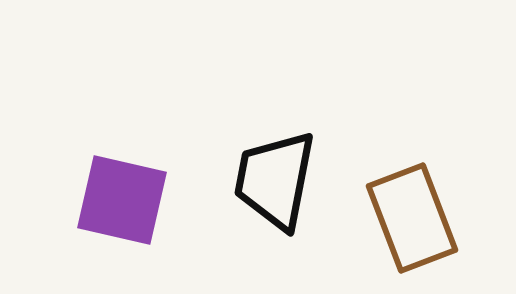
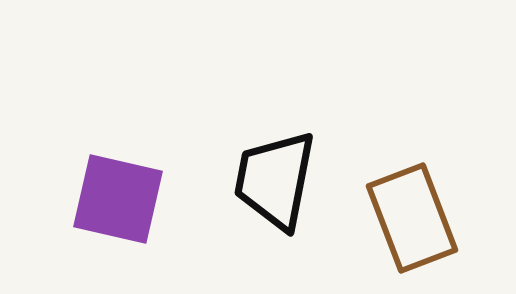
purple square: moved 4 px left, 1 px up
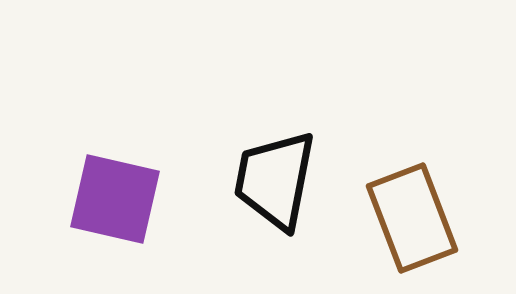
purple square: moved 3 px left
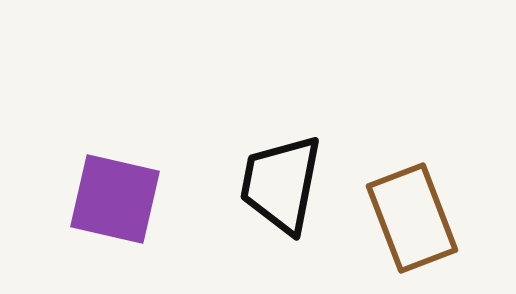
black trapezoid: moved 6 px right, 4 px down
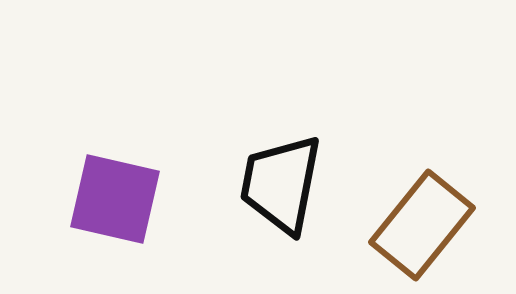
brown rectangle: moved 10 px right, 7 px down; rotated 60 degrees clockwise
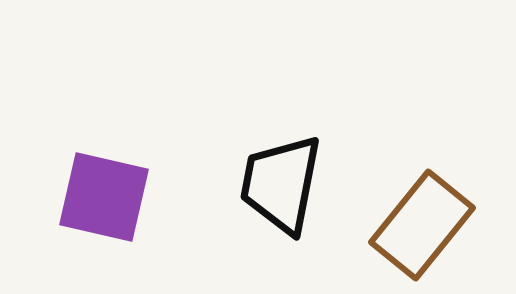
purple square: moved 11 px left, 2 px up
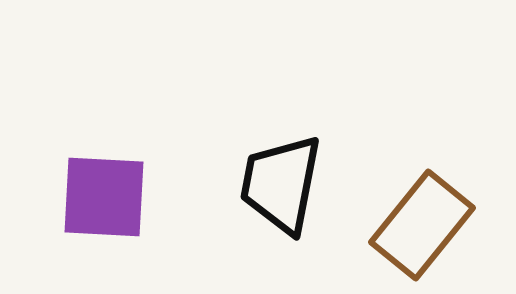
purple square: rotated 10 degrees counterclockwise
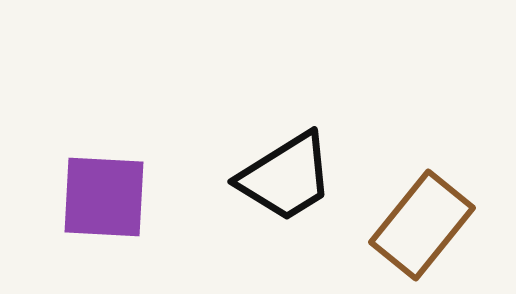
black trapezoid: moved 5 px right, 7 px up; rotated 133 degrees counterclockwise
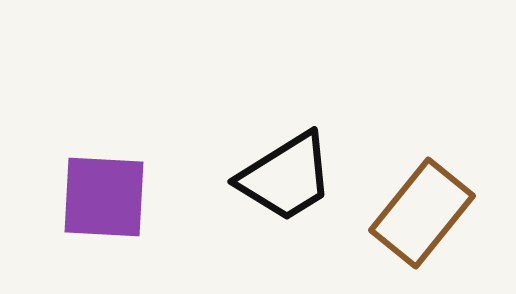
brown rectangle: moved 12 px up
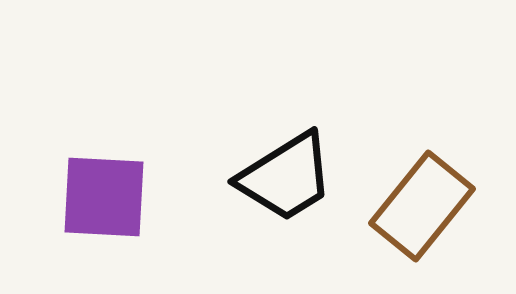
brown rectangle: moved 7 px up
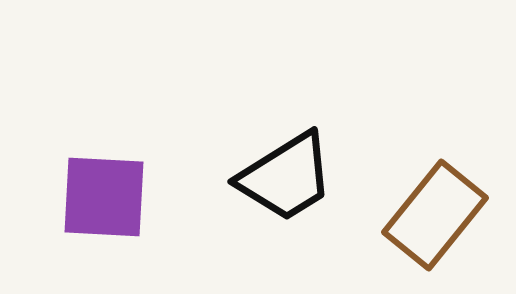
brown rectangle: moved 13 px right, 9 px down
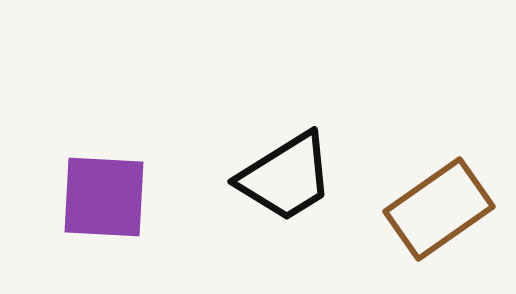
brown rectangle: moved 4 px right, 6 px up; rotated 16 degrees clockwise
